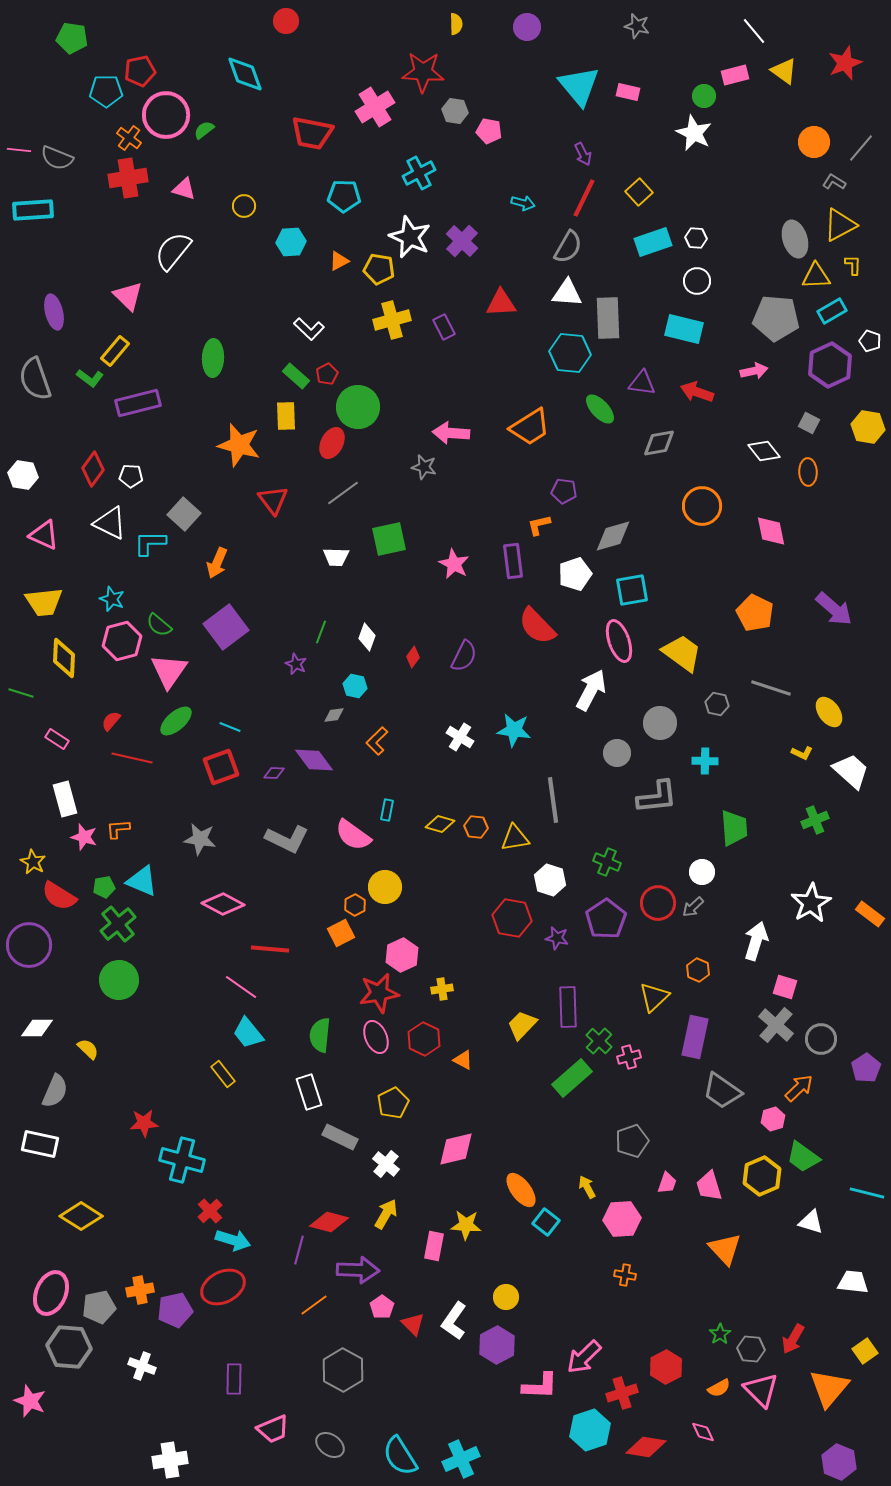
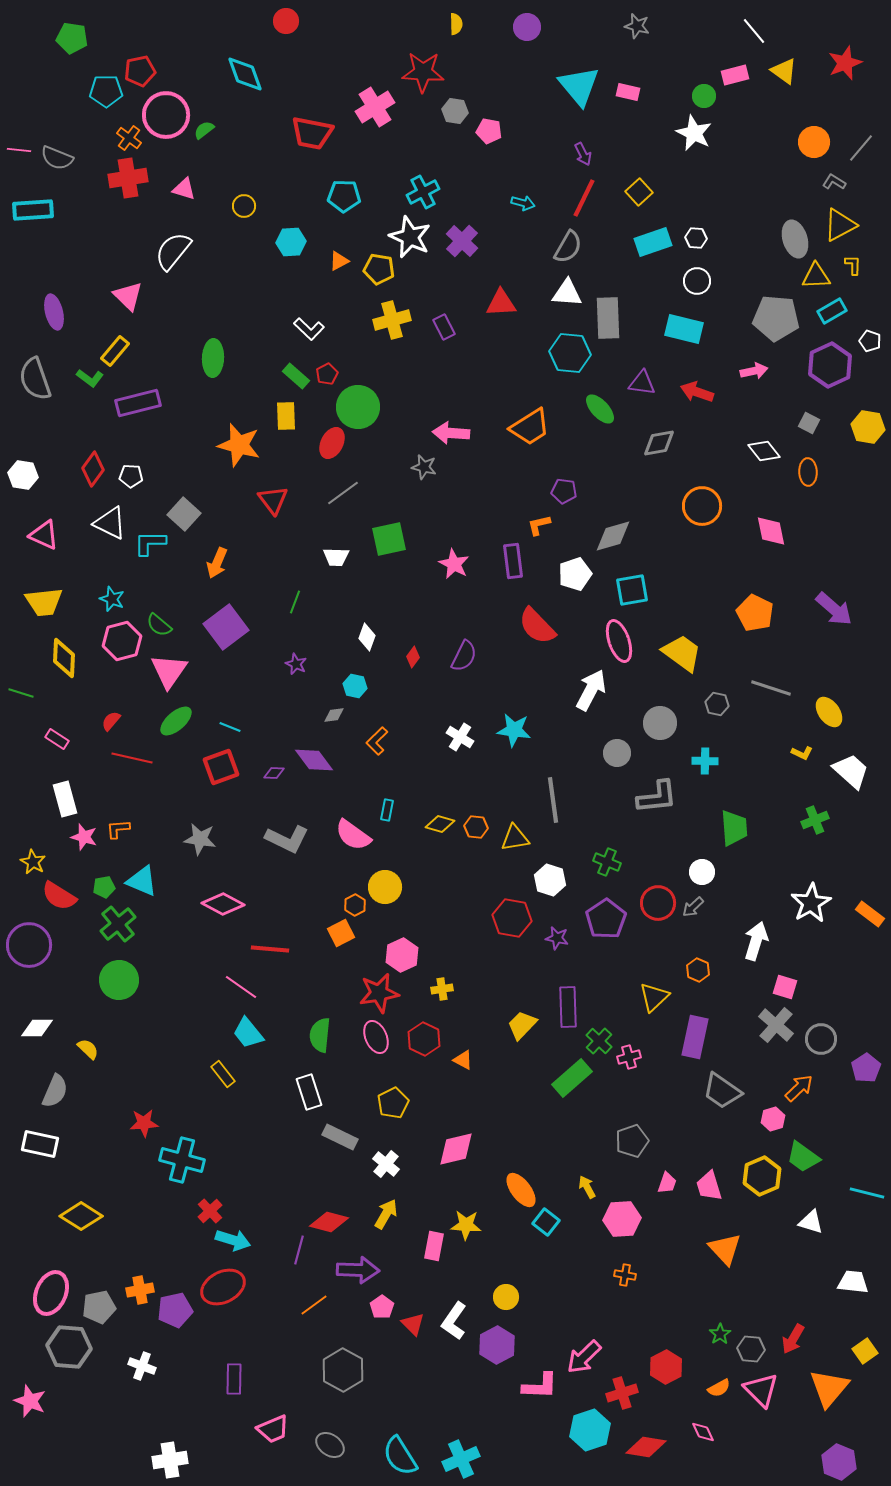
cyan cross at (419, 173): moved 4 px right, 19 px down
green line at (321, 632): moved 26 px left, 30 px up
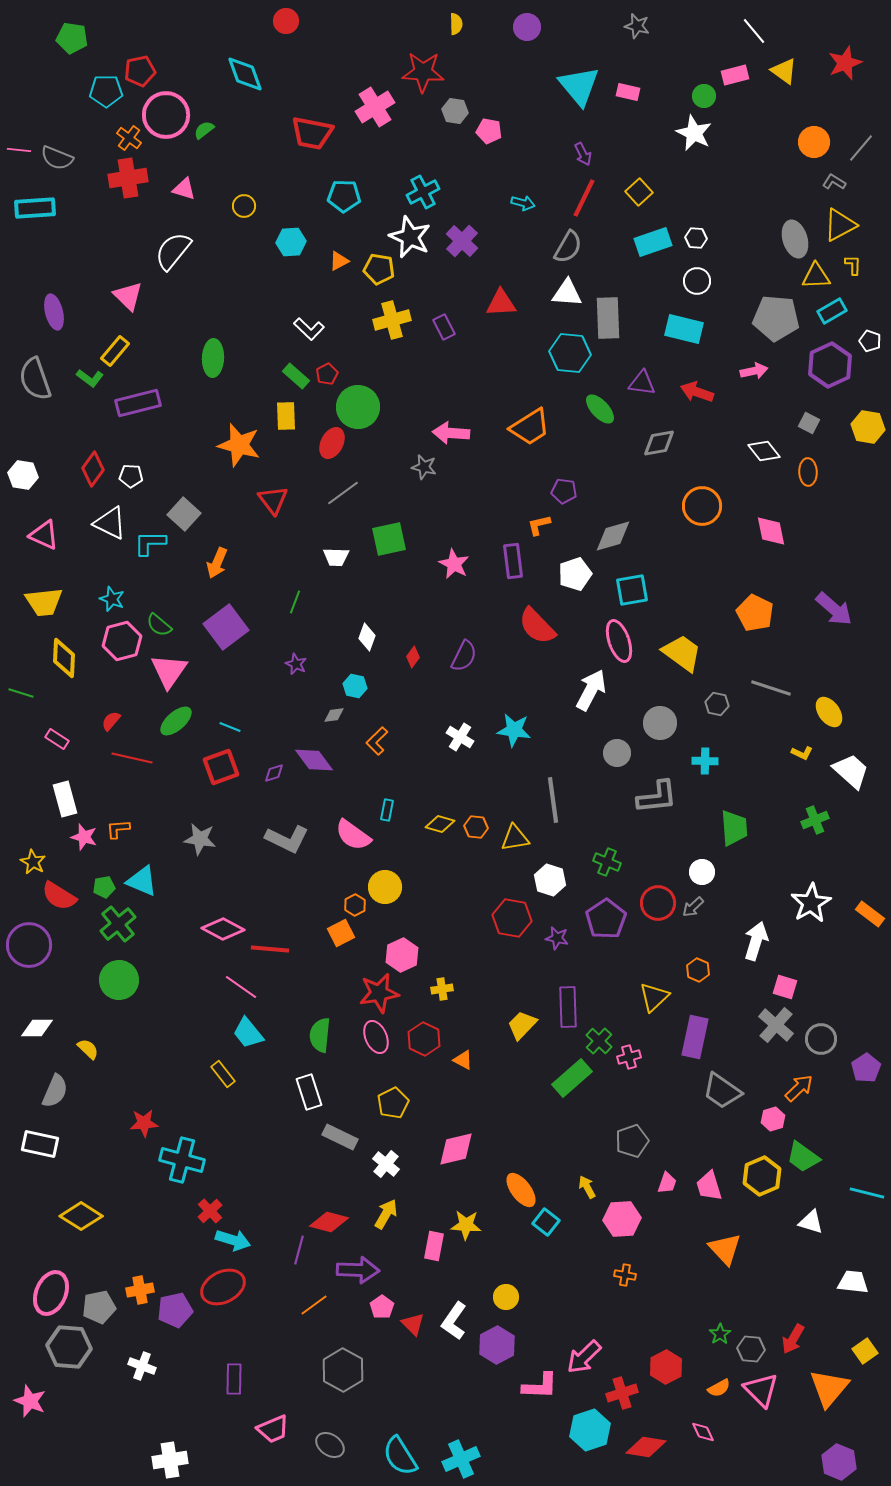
cyan rectangle at (33, 210): moved 2 px right, 2 px up
purple diamond at (274, 773): rotated 20 degrees counterclockwise
pink diamond at (223, 904): moved 25 px down
